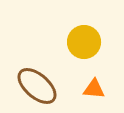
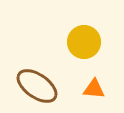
brown ellipse: rotated 6 degrees counterclockwise
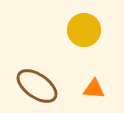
yellow circle: moved 12 px up
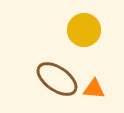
brown ellipse: moved 20 px right, 7 px up
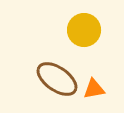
orange triangle: rotated 15 degrees counterclockwise
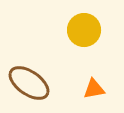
brown ellipse: moved 28 px left, 4 px down
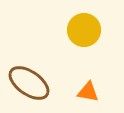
orange triangle: moved 6 px left, 3 px down; rotated 20 degrees clockwise
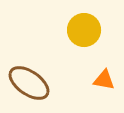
orange triangle: moved 16 px right, 12 px up
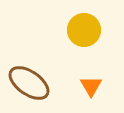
orange triangle: moved 13 px left, 6 px down; rotated 50 degrees clockwise
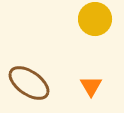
yellow circle: moved 11 px right, 11 px up
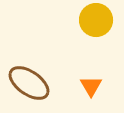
yellow circle: moved 1 px right, 1 px down
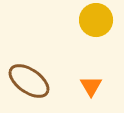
brown ellipse: moved 2 px up
